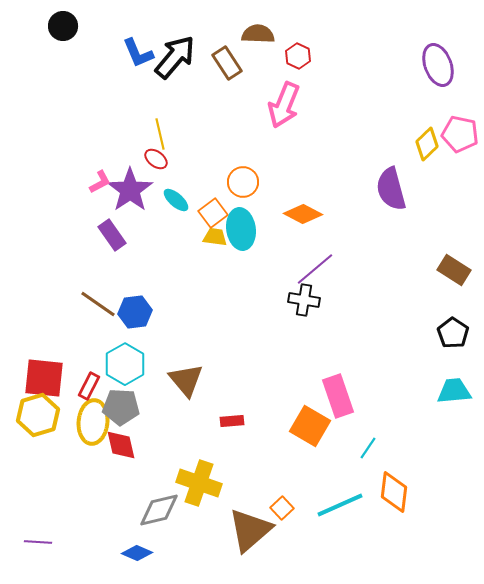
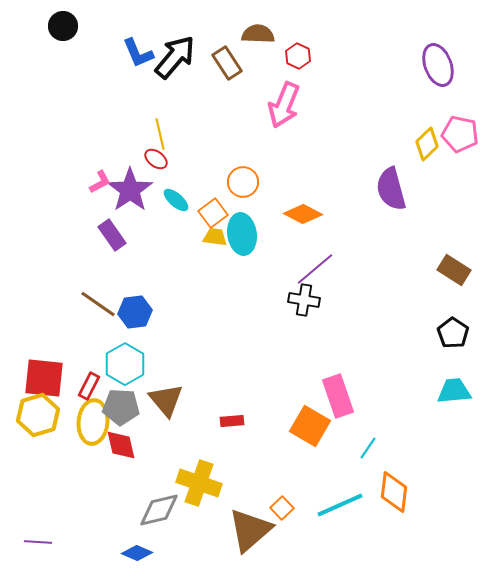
cyan ellipse at (241, 229): moved 1 px right, 5 px down
brown triangle at (186, 380): moved 20 px left, 20 px down
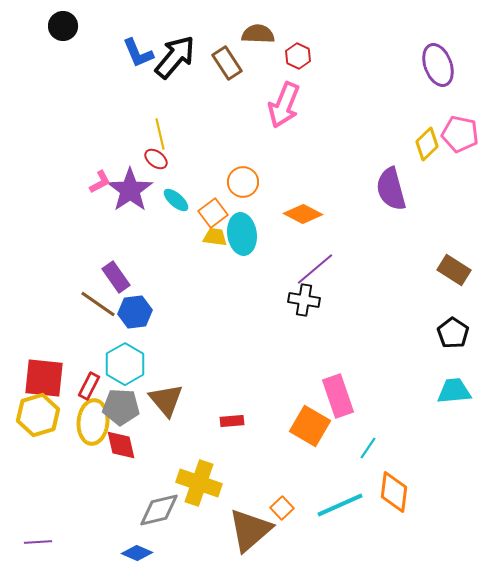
purple rectangle at (112, 235): moved 4 px right, 42 px down
purple line at (38, 542): rotated 8 degrees counterclockwise
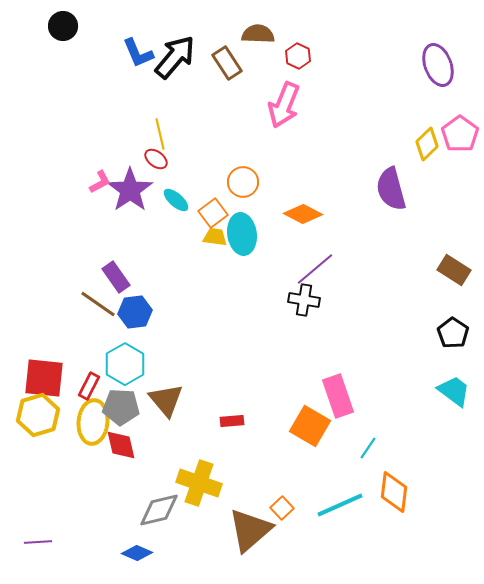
pink pentagon at (460, 134): rotated 24 degrees clockwise
cyan trapezoid at (454, 391): rotated 42 degrees clockwise
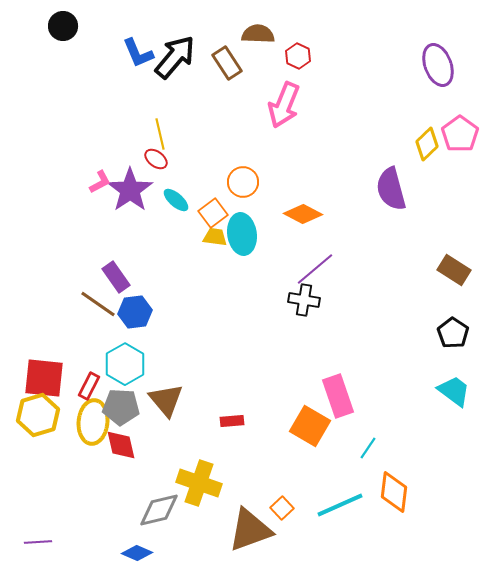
brown triangle at (250, 530): rotated 21 degrees clockwise
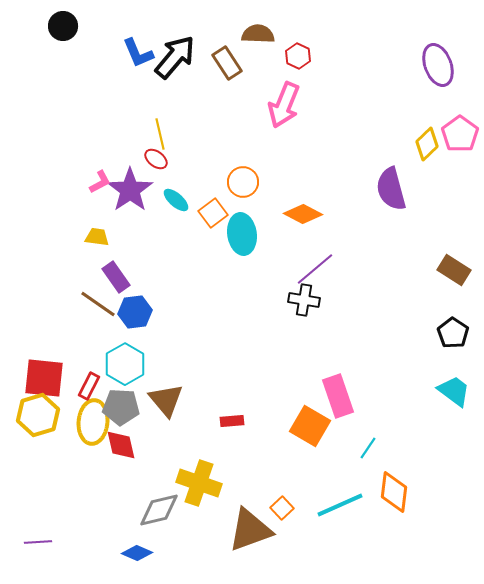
yellow trapezoid at (215, 237): moved 118 px left
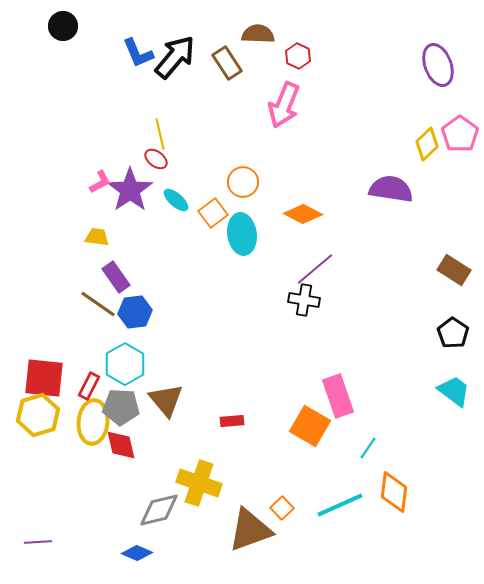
purple semicircle at (391, 189): rotated 114 degrees clockwise
